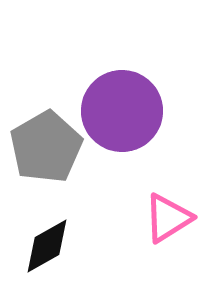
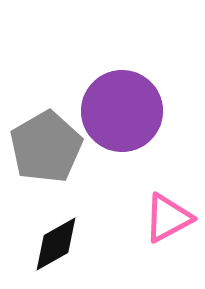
pink triangle: rotated 4 degrees clockwise
black diamond: moved 9 px right, 2 px up
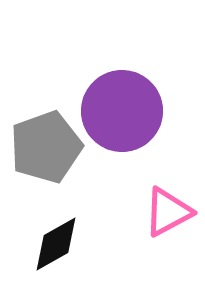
gray pentagon: rotated 10 degrees clockwise
pink triangle: moved 6 px up
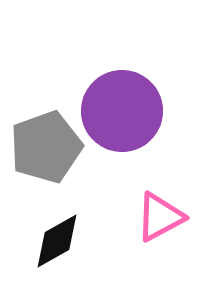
pink triangle: moved 8 px left, 5 px down
black diamond: moved 1 px right, 3 px up
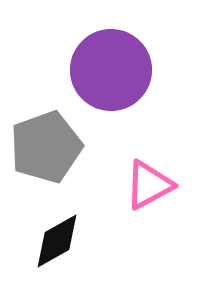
purple circle: moved 11 px left, 41 px up
pink triangle: moved 11 px left, 32 px up
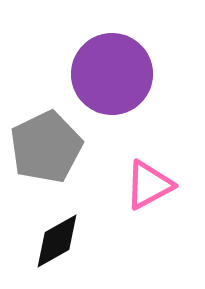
purple circle: moved 1 px right, 4 px down
gray pentagon: rotated 6 degrees counterclockwise
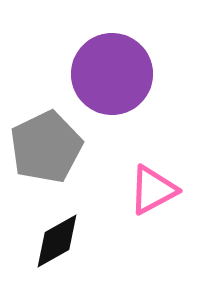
pink triangle: moved 4 px right, 5 px down
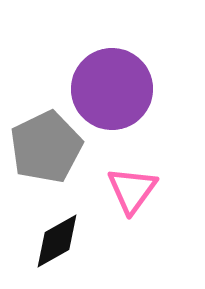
purple circle: moved 15 px down
pink triangle: moved 21 px left; rotated 26 degrees counterclockwise
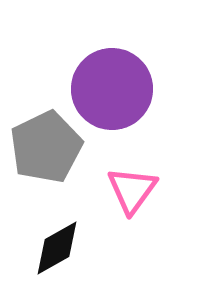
black diamond: moved 7 px down
